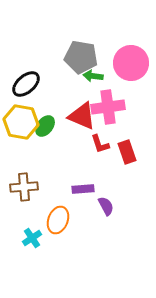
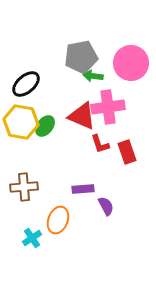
gray pentagon: rotated 20 degrees counterclockwise
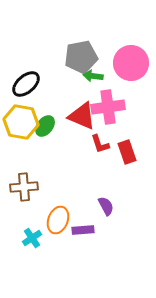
purple rectangle: moved 41 px down
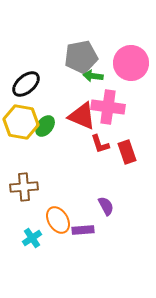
pink cross: rotated 16 degrees clockwise
orange ellipse: rotated 52 degrees counterclockwise
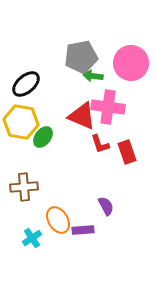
green ellipse: moved 2 px left, 11 px down
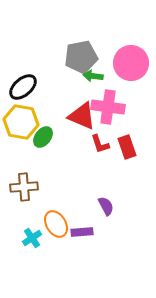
black ellipse: moved 3 px left, 3 px down
red rectangle: moved 5 px up
orange ellipse: moved 2 px left, 4 px down
purple rectangle: moved 1 px left, 2 px down
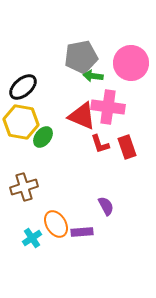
brown cross: rotated 12 degrees counterclockwise
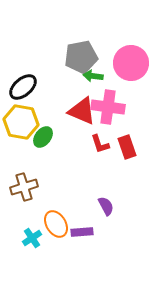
red triangle: moved 5 px up
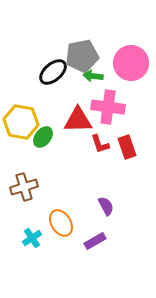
gray pentagon: moved 1 px right, 1 px up
black ellipse: moved 30 px right, 15 px up
red triangle: moved 4 px left, 9 px down; rotated 24 degrees counterclockwise
orange ellipse: moved 5 px right, 1 px up
purple rectangle: moved 13 px right, 9 px down; rotated 25 degrees counterclockwise
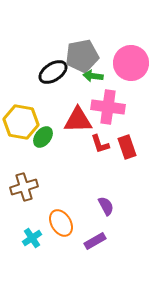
black ellipse: rotated 8 degrees clockwise
